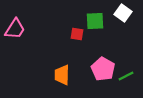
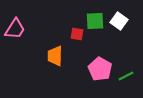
white square: moved 4 px left, 8 px down
pink pentagon: moved 3 px left
orange trapezoid: moved 7 px left, 19 px up
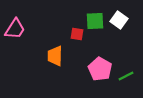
white square: moved 1 px up
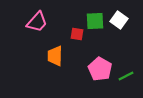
pink trapezoid: moved 22 px right, 7 px up; rotated 10 degrees clockwise
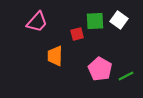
red square: rotated 24 degrees counterclockwise
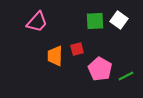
red square: moved 15 px down
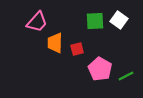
orange trapezoid: moved 13 px up
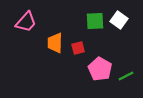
pink trapezoid: moved 11 px left
red square: moved 1 px right, 1 px up
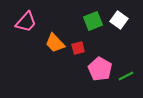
green square: moved 2 px left; rotated 18 degrees counterclockwise
orange trapezoid: rotated 45 degrees counterclockwise
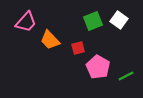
orange trapezoid: moved 5 px left, 3 px up
pink pentagon: moved 2 px left, 2 px up
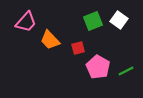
green line: moved 5 px up
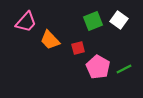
green line: moved 2 px left, 2 px up
